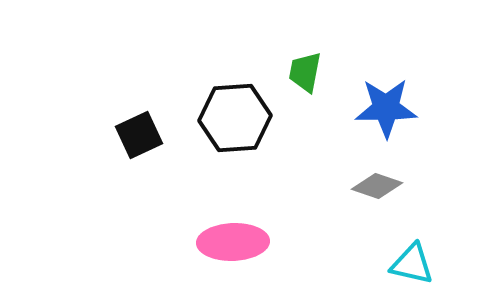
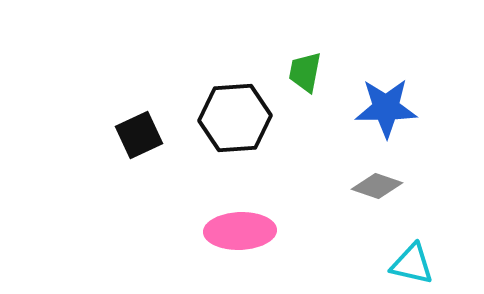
pink ellipse: moved 7 px right, 11 px up
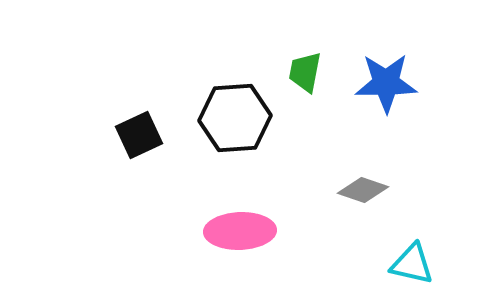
blue star: moved 25 px up
gray diamond: moved 14 px left, 4 px down
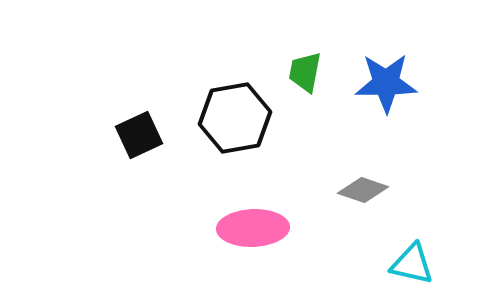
black hexagon: rotated 6 degrees counterclockwise
pink ellipse: moved 13 px right, 3 px up
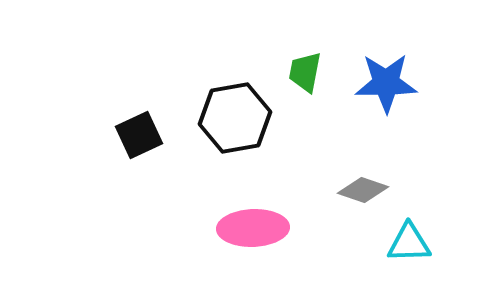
cyan triangle: moved 3 px left, 21 px up; rotated 15 degrees counterclockwise
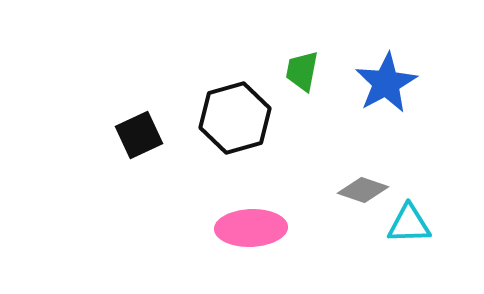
green trapezoid: moved 3 px left, 1 px up
blue star: rotated 28 degrees counterclockwise
black hexagon: rotated 6 degrees counterclockwise
pink ellipse: moved 2 px left
cyan triangle: moved 19 px up
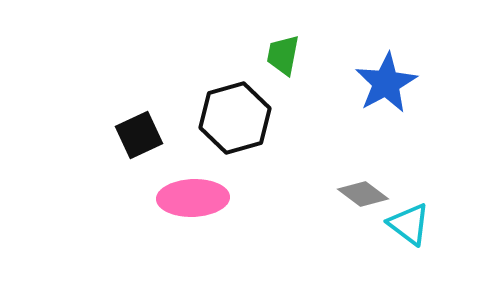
green trapezoid: moved 19 px left, 16 px up
gray diamond: moved 4 px down; rotated 18 degrees clockwise
cyan triangle: rotated 39 degrees clockwise
pink ellipse: moved 58 px left, 30 px up
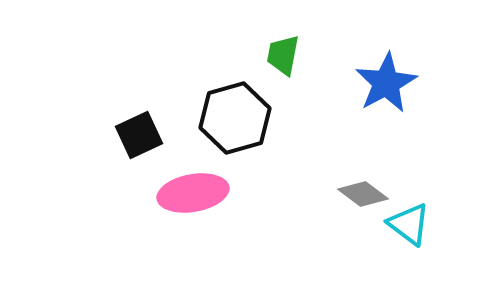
pink ellipse: moved 5 px up; rotated 8 degrees counterclockwise
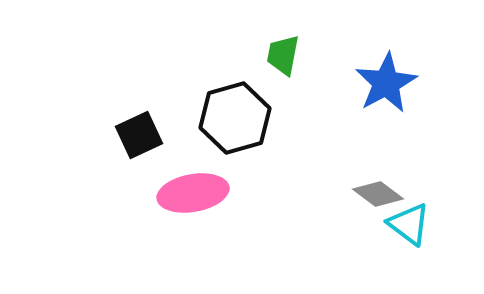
gray diamond: moved 15 px right
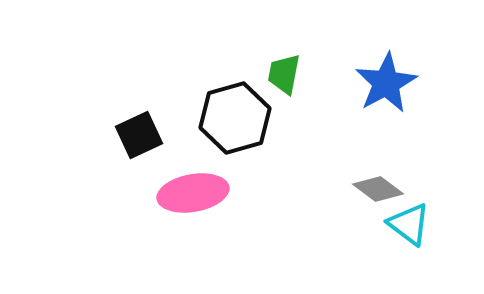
green trapezoid: moved 1 px right, 19 px down
gray diamond: moved 5 px up
